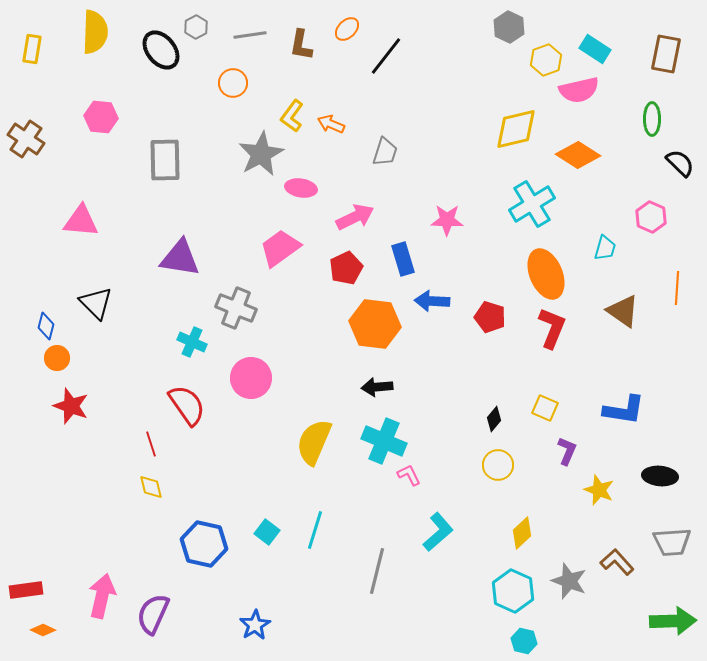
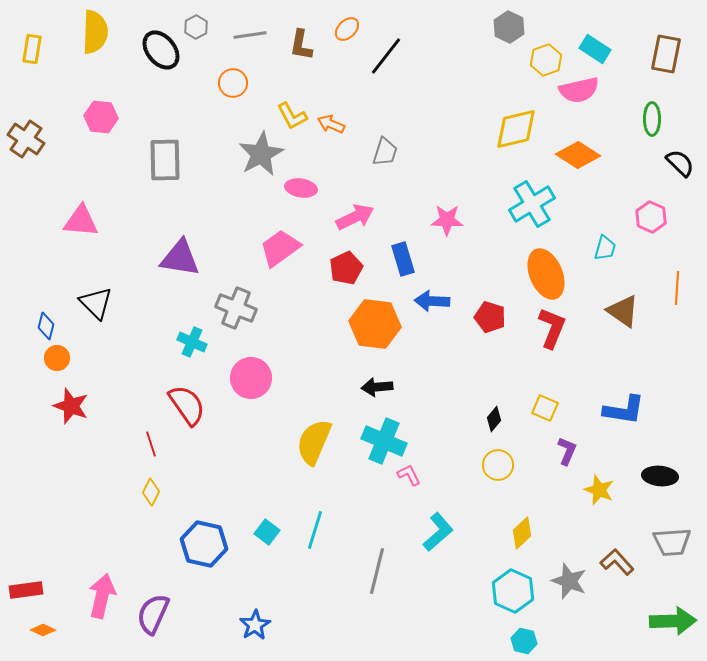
yellow L-shape at (292, 116): rotated 64 degrees counterclockwise
yellow diamond at (151, 487): moved 5 px down; rotated 40 degrees clockwise
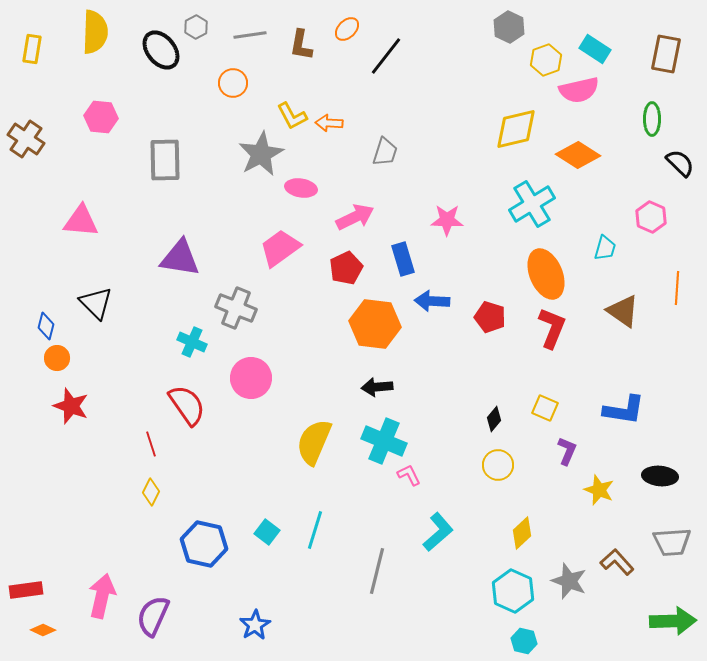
orange arrow at (331, 124): moved 2 px left, 1 px up; rotated 20 degrees counterclockwise
purple semicircle at (153, 614): moved 2 px down
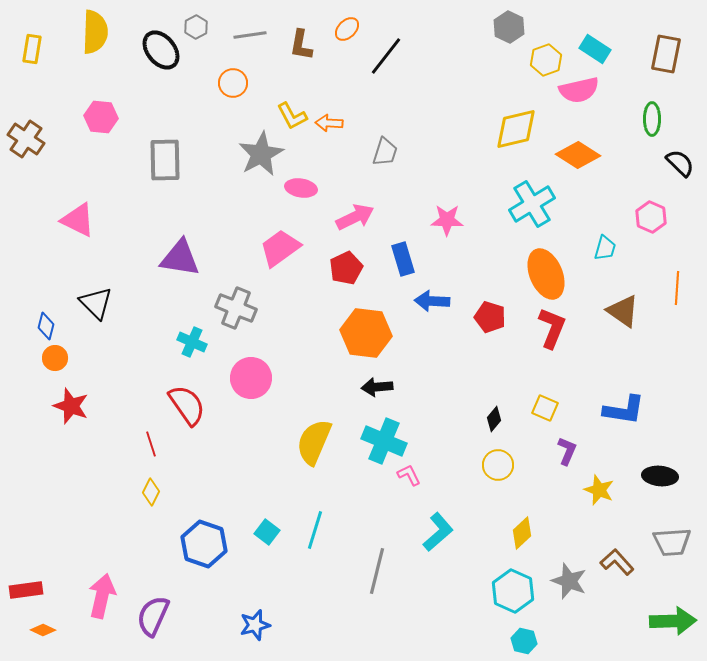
pink triangle at (81, 221): moved 3 px left, 1 px up; rotated 21 degrees clockwise
orange hexagon at (375, 324): moved 9 px left, 9 px down
orange circle at (57, 358): moved 2 px left
blue hexagon at (204, 544): rotated 6 degrees clockwise
blue star at (255, 625): rotated 16 degrees clockwise
